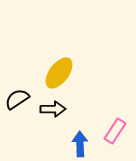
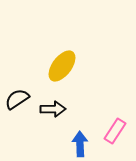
yellow ellipse: moved 3 px right, 7 px up
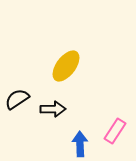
yellow ellipse: moved 4 px right
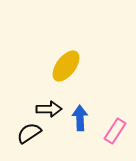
black semicircle: moved 12 px right, 34 px down
black arrow: moved 4 px left
blue arrow: moved 26 px up
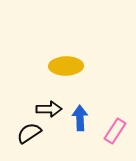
yellow ellipse: rotated 52 degrees clockwise
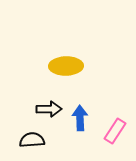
black semicircle: moved 3 px right, 7 px down; rotated 30 degrees clockwise
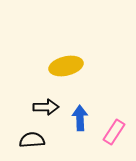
yellow ellipse: rotated 12 degrees counterclockwise
black arrow: moved 3 px left, 2 px up
pink rectangle: moved 1 px left, 1 px down
